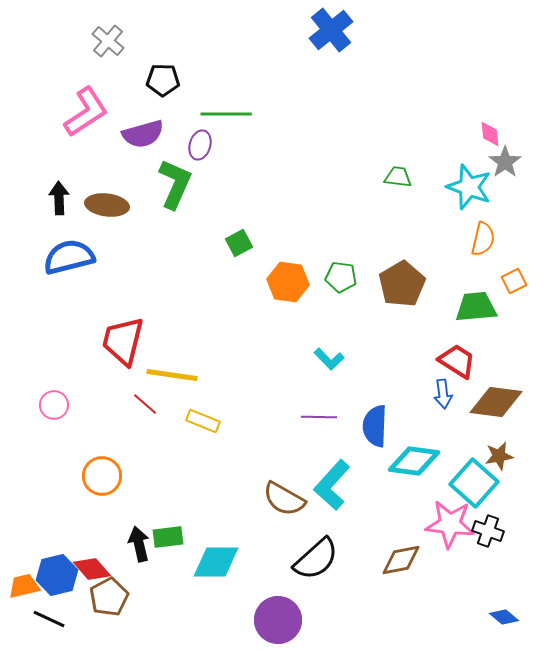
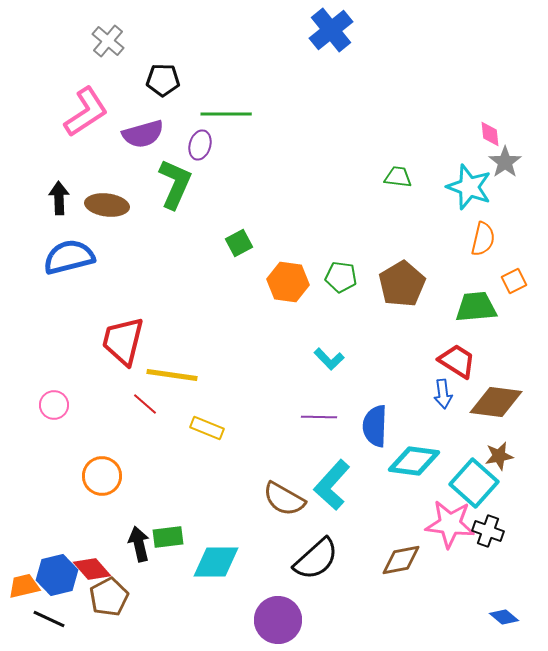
yellow rectangle at (203, 421): moved 4 px right, 7 px down
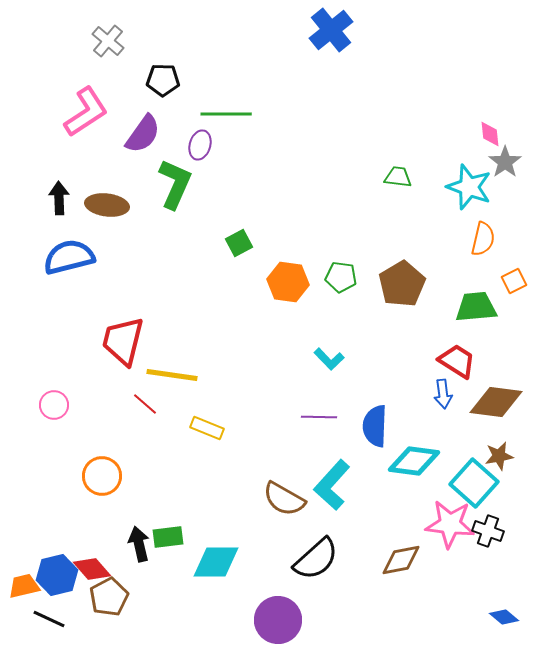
purple semicircle at (143, 134): rotated 39 degrees counterclockwise
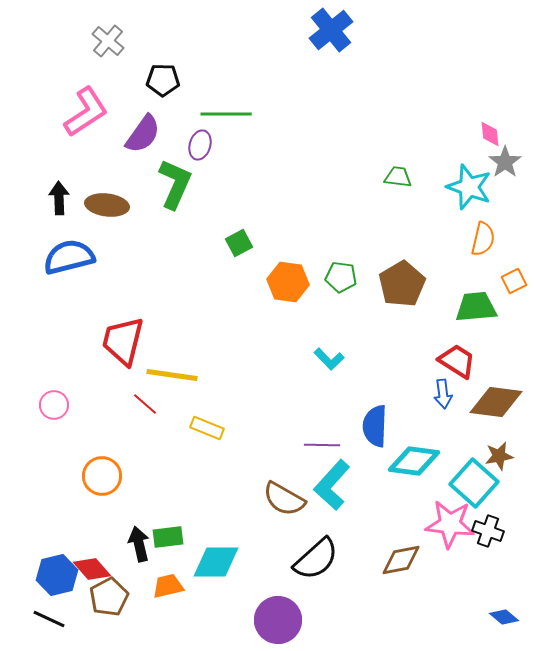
purple line at (319, 417): moved 3 px right, 28 px down
orange trapezoid at (24, 586): moved 144 px right
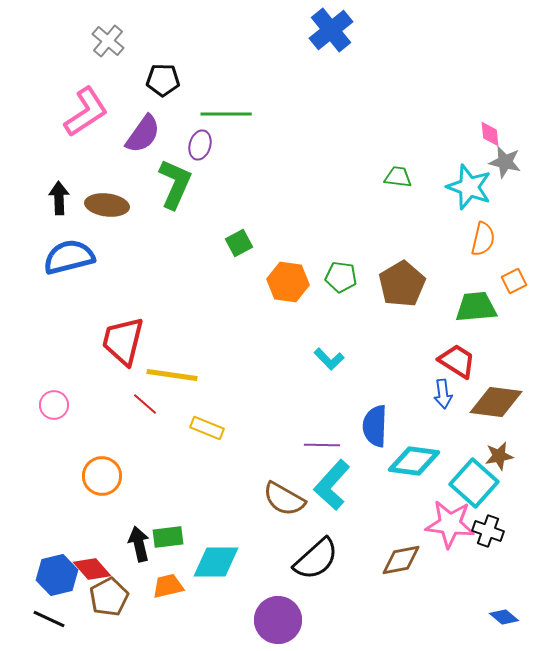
gray star at (505, 162): rotated 24 degrees counterclockwise
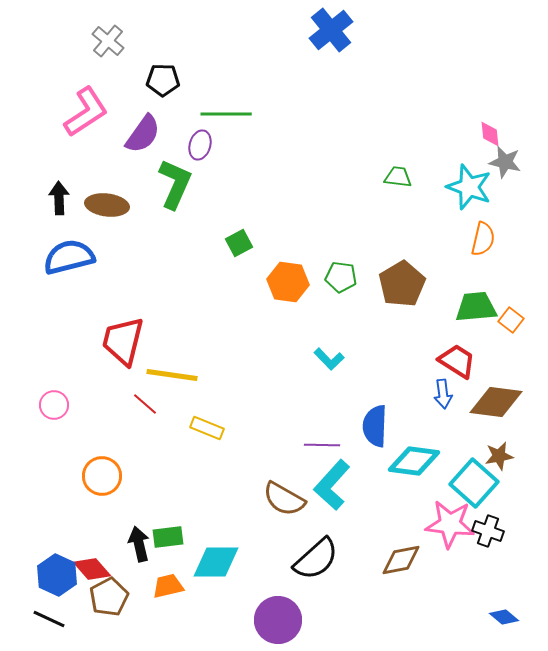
orange square at (514, 281): moved 3 px left, 39 px down; rotated 25 degrees counterclockwise
blue hexagon at (57, 575): rotated 21 degrees counterclockwise
